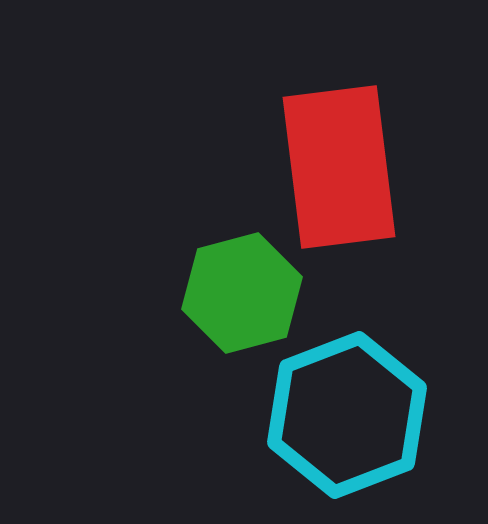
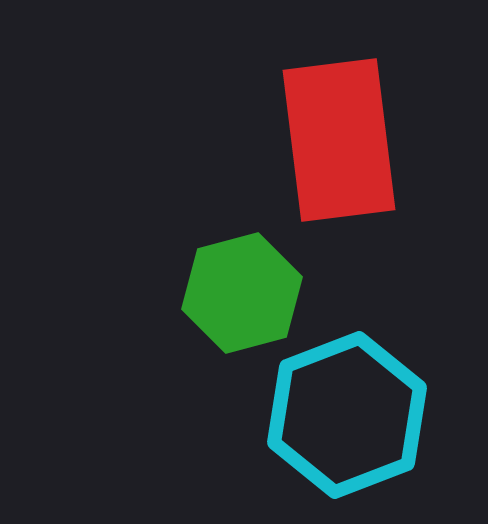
red rectangle: moved 27 px up
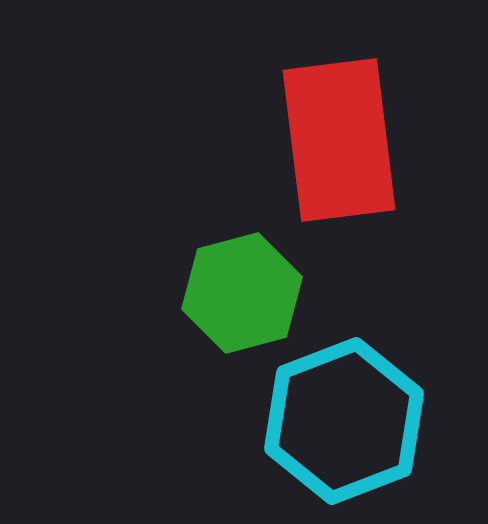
cyan hexagon: moved 3 px left, 6 px down
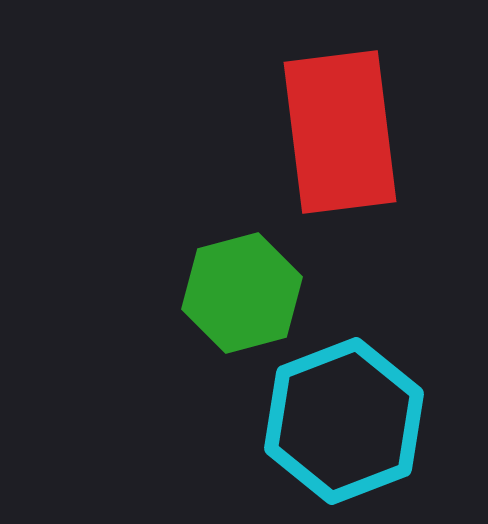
red rectangle: moved 1 px right, 8 px up
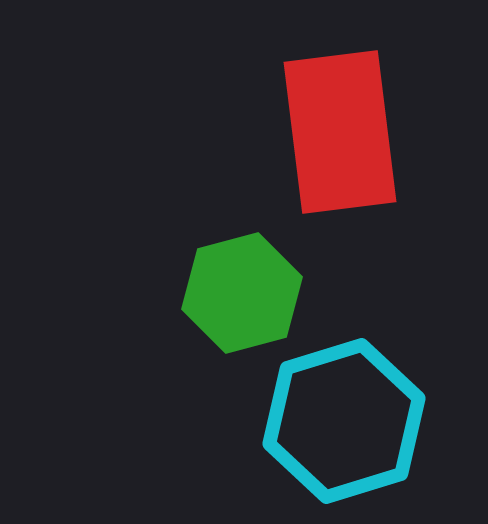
cyan hexagon: rotated 4 degrees clockwise
